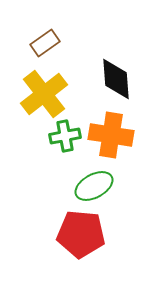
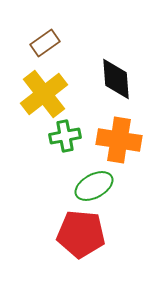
orange cross: moved 8 px right, 5 px down
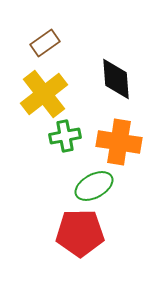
orange cross: moved 2 px down
red pentagon: moved 1 px left, 1 px up; rotated 6 degrees counterclockwise
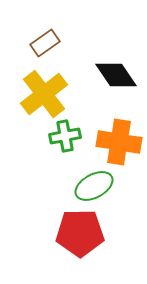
black diamond: moved 4 px up; rotated 30 degrees counterclockwise
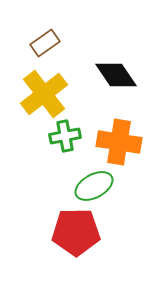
red pentagon: moved 4 px left, 1 px up
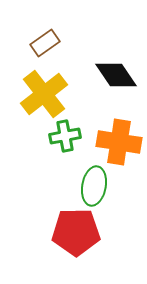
green ellipse: rotated 51 degrees counterclockwise
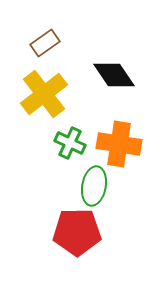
black diamond: moved 2 px left
green cross: moved 5 px right, 7 px down; rotated 36 degrees clockwise
orange cross: moved 2 px down
red pentagon: moved 1 px right
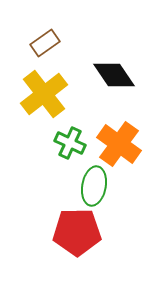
orange cross: rotated 27 degrees clockwise
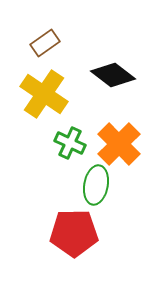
black diamond: moved 1 px left; rotated 18 degrees counterclockwise
yellow cross: rotated 18 degrees counterclockwise
orange cross: rotated 9 degrees clockwise
green ellipse: moved 2 px right, 1 px up
red pentagon: moved 3 px left, 1 px down
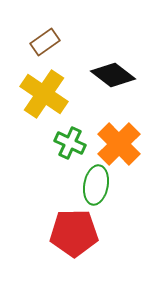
brown rectangle: moved 1 px up
